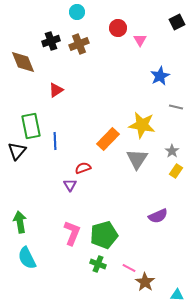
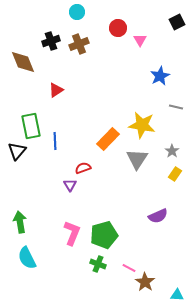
yellow rectangle: moved 1 px left, 3 px down
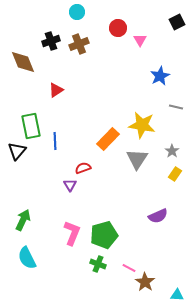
green arrow: moved 3 px right, 2 px up; rotated 35 degrees clockwise
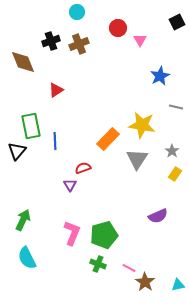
cyan triangle: moved 1 px right, 10 px up; rotated 16 degrees counterclockwise
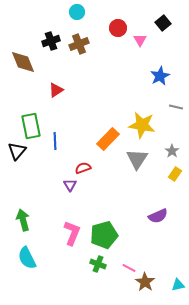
black square: moved 14 px left, 1 px down; rotated 14 degrees counterclockwise
green arrow: rotated 40 degrees counterclockwise
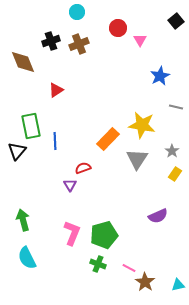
black square: moved 13 px right, 2 px up
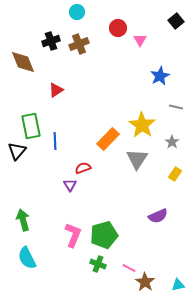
yellow star: rotated 24 degrees clockwise
gray star: moved 9 px up
pink L-shape: moved 1 px right, 2 px down
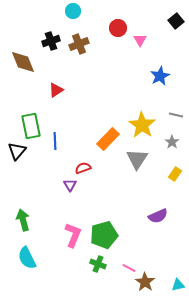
cyan circle: moved 4 px left, 1 px up
gray line: moved 8 px down
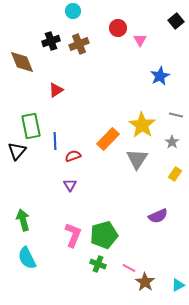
brown diamond: moved 1 px left
red semicircle: moved 10 px left, 12 px up
cyan triangle: rotated 16 degrees counterclockwise
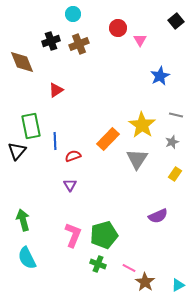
cyan circle: moved 3 px down
gray star: rotated 16 degrees clockwise
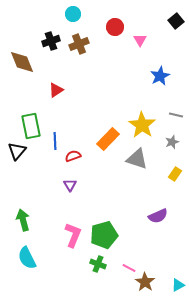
red circle: moved 3 px left, 1 px up
gray triangle: rotated 45 degrees counterclockwise
